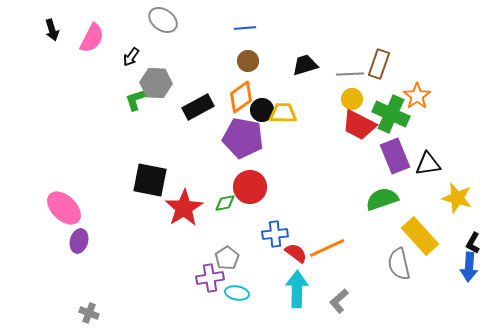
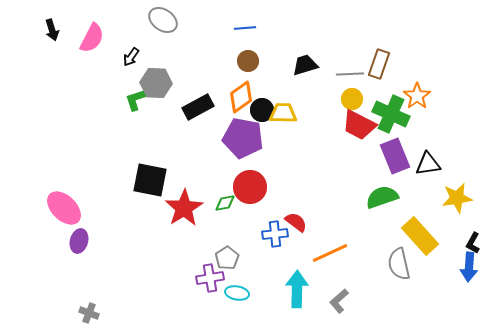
yellow star at (457, 198): rotated 24 degrees counterclockwise
green semicircle at (382, 199): moved 2 px up
orange line at (327, 248): moved 3 px right, 5 px down
red semicircle at (296, 253): moved 31 px up
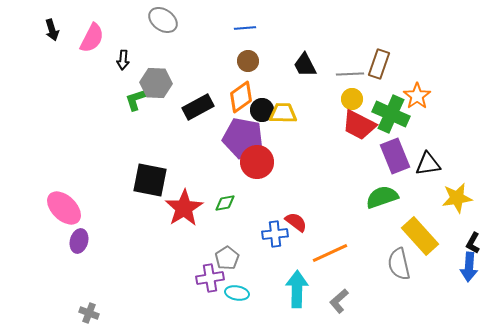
black arrow at (131, 57): moved 8 px left, 3 px down; rotated 30 degrees counterclockwise
black trapezoid at (305, 65): rotated 100 degrees counterclockwise
red circle at (250, 187): moved 7 px right, 25 px up
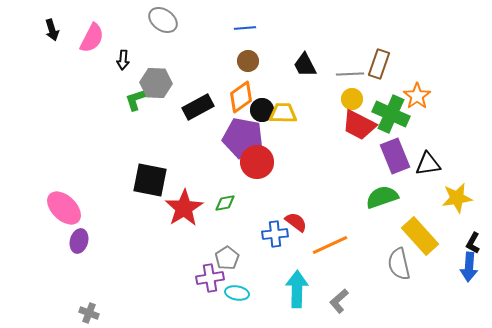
orange line at (330, 253): moved 8 px up
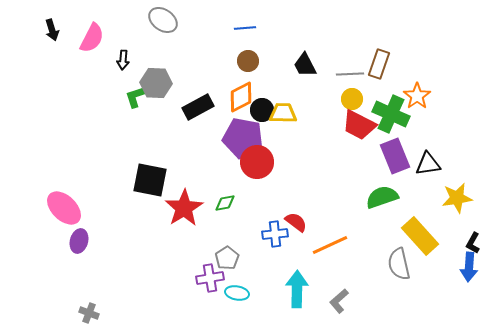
orange diamond at (241, 97): rotated 8 degrees clockwise
green L-shape at (137, 99): moved 3 px up
